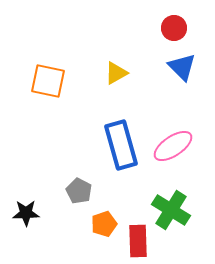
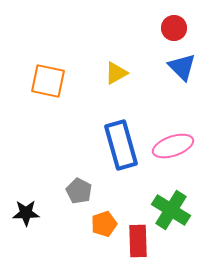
pink ellipse: rotated 15 degrees clockwise
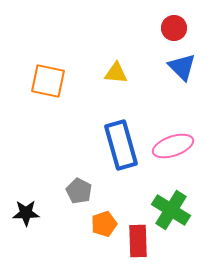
yellow triangle: rotated 35 degrees clockwise
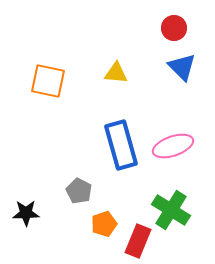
red rectangle: rotated 24 degrees clockwise
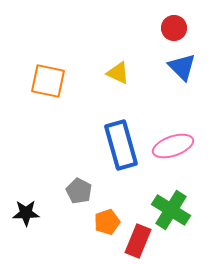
yellow triangle: moved 2 px right; rotated 20 degrees clockwise
orange pentagon: moved 3 px right, 2 px up
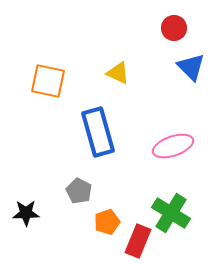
blue triangle: moved 9 px right
blue rectangle: moved 23 px left, 13 px up
green cross: moved 3 px down
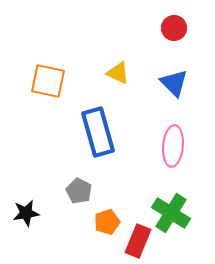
blue triangle: moved 17 px left, 16 px down
pink ellipse: rotated 66 degrees counterclockwise
black star: rotated 8 degrees counterclockwise
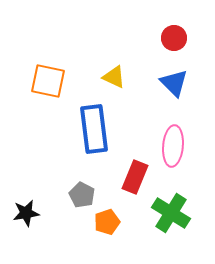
red circle: moved 10 px down
yellow triangle: moved 4 px left, 4 px down
blue rectangle: moved 4 px left, 3 px up; rotated 9 degrees clockwise
gray pentagon: moved 3 px right, 4 px down
red rectangle: moved 3 px left, 64 px up
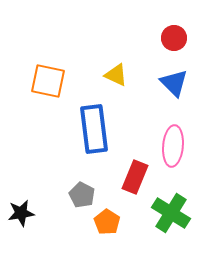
yellow triangle: moved 2 px right, 2 px up
black star: moved 5 px left
orange pentagon: rotated 20 degrees counterclockwise
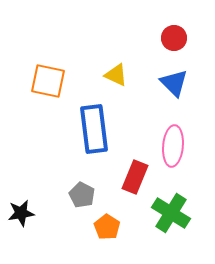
orange pentagon: moved 5 px down
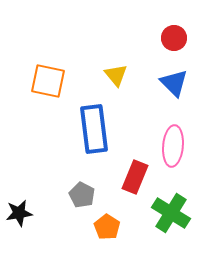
yellow triangle: rotated 25 degrees clockwise
black star: moved 2 px left
